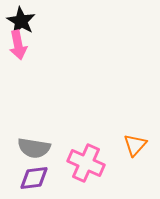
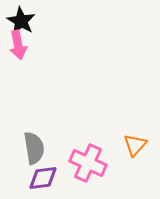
gray semicircle: rotated 108 degrees counterclockwise
pink cross: moved 2 px right
purple diamond: moved 9 px right
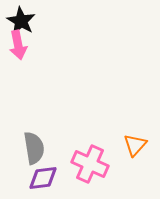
pink cross: moved 2 px right, 1 px down
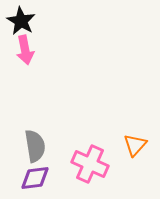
pink arrow: moved 7 px right, 5 px down
gray semicircle: moved 1 px right, 2 px up
purple diamond: moved 8 px left
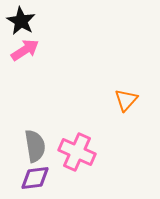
pink arrow: rotated 112 degrees counterclockwise
orange triangle: moved 9 px left, 45 px up
pink cross: moved 13 px left, 12 px up
